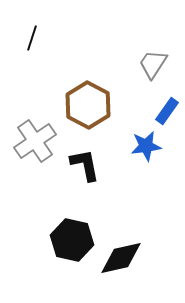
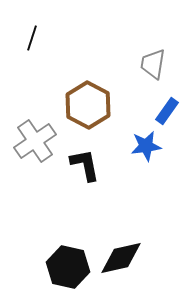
gray trapezoid: rotated 24 degrees counterclockwise
black hexagon: moved 4 px left, 27 px down
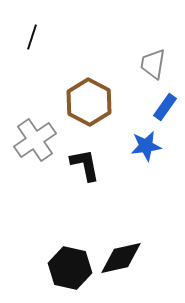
black line: moved 1 px up
brown hexagon: moved 1 px right, 3 px up
blue rectangle: moved 2 px left, 4 px up
gray cross: moved 1 px up
black hexagon: moved 2 px right, 1 px down
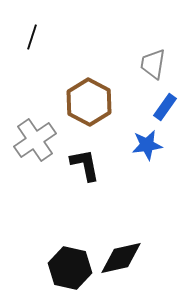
blue star: moved 1 px right, 1 px up
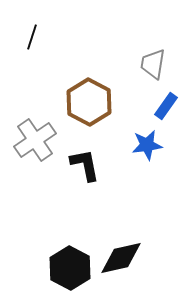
blue rectangle: moved 1 px right, 1 px up
black hexagon: rotated 15 degrees clockwise
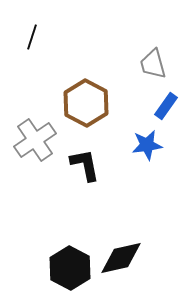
gray trapezoid: rotated 24 degrees counterclockwise
brown hexagon: moved 3 px left, 1 px down
